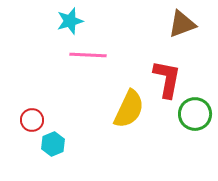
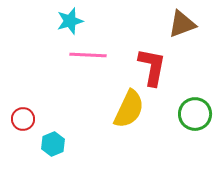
red L-shape: moved 15 px left, 12 px up
red circle: moved 9 px left, 1 px up
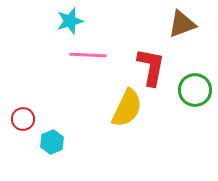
red L-shape: moved 1 px left
yellow semicircle: moved 2 px left, 1 px up
green circle: moved 24 px up
cyan hexagon: moved 1 px left, 2 px up
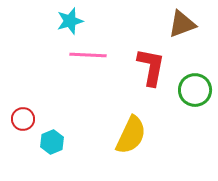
yellow semicircle: moved 4 px right, 27 px down
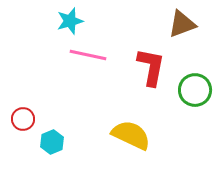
pink line: rotated 9 degrees clockwise
yellow semicircle: rotated 90 degrees counterclockwise
